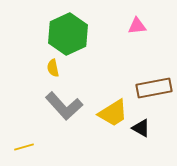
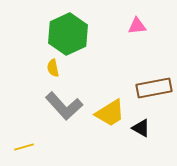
yellow trapezoid: moved 3 px left
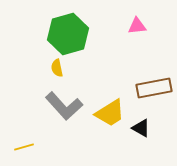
green hexagon: rotated 9 degrees clockwise
yellow semicircle: moved 4 px right
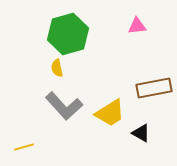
black triangle: moved 5 px down
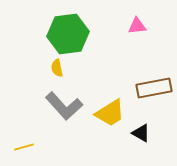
green hexagon: rotated 9 degrees clockwise
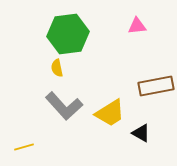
brown rectangle: moved 2 px right, 2 px up
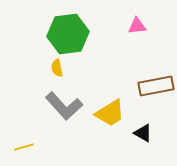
black triangle: moved 2 px right
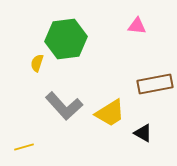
pink triangle: rotated 12 degrees clockwise
green hexagon: moved 2 px left, 5 px down
yellow semicircle: moved 20 px left, 5 px up; rotated 30 degrees clockwise
brown rectangle: moved 1 px left, 2 px up
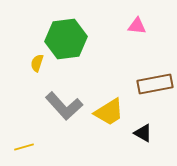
yellow trapezoid: moved 1 px left, 1 px up
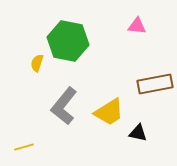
green hexagon: moved 2 px right, 2 px down; rotated 18 degrees clockwise
gray L-shape: rotated 81 degrees clockwise
black triangle: moved 5 px left; rotated 18 degrees counterclockwise
